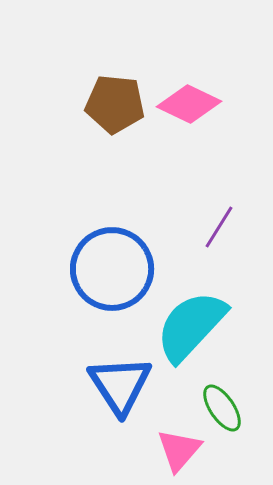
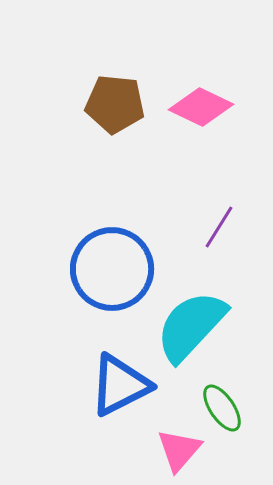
pink diamond: moved 12 px right, 3 px down
blue triangle: rotated 36 degrees clockwise
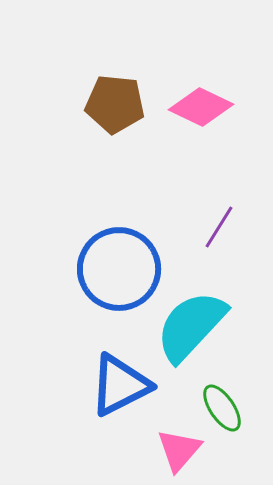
blue circle: moved 7 px right
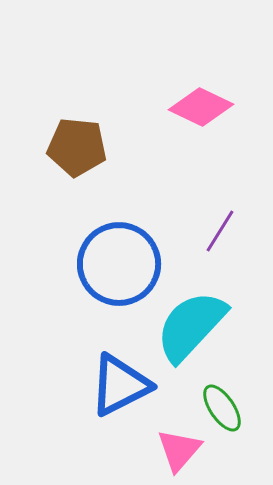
brown pentagon: moved 38 px left, 43 px down
purple line: moved 1 px right, 4 px down
blue circle: moved 5 px up
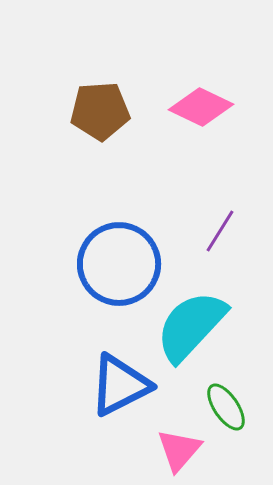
brown pentagon: moved 23 px right, 36 px up; rotated 10 degrees counterclockwise
green ellipse: moved 4 px right, 1 px up
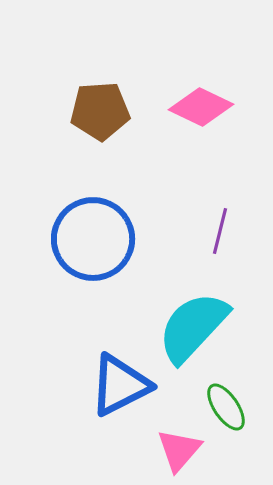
purple line: rotated 18 degrees counterclockwise
blue circle: moved 26 px left, 25 px up
cyan semicircle: moved 2 px right, 1 px down
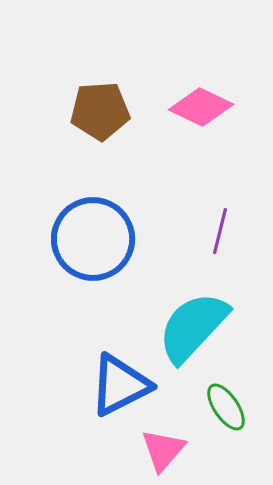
pink triangle: moved 16 px left
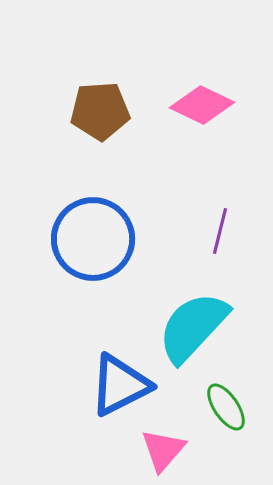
pink diamond: moved 1 px right, 2 px up
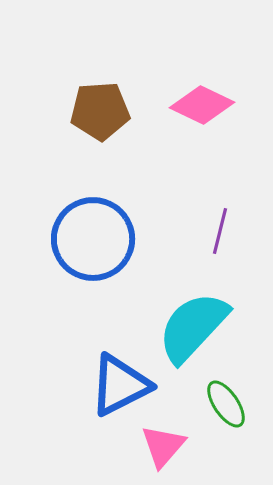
green ellipse: moved 3 px up
pink triangle: moved 4 px up
